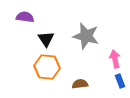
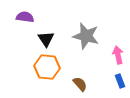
pink arrow: moved 3 px right, 4 px up
brown semicircle: rotated 56 degrees clockwise
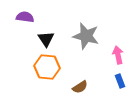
brown semicircle: moved 3 px down; rotated 98 degrees clockwise
